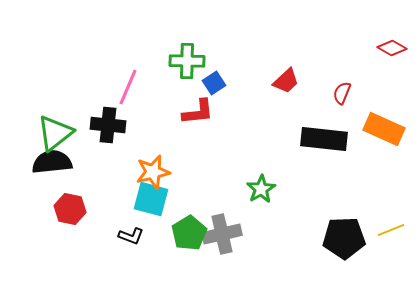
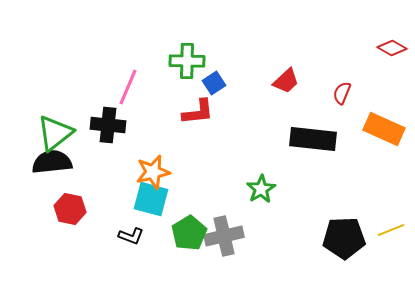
black rectangle: moved 11 px left
gray cross: moved 2 px right, 2 px down
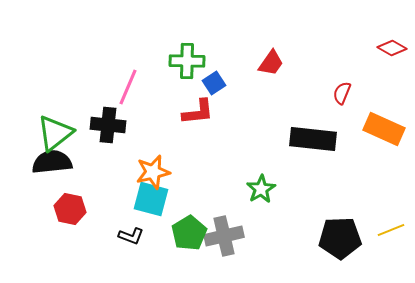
red trapezoid: moved 15 px left, 18 px up; rotated 12 degrees counterclockwise
black pentagon: moved 4 px left
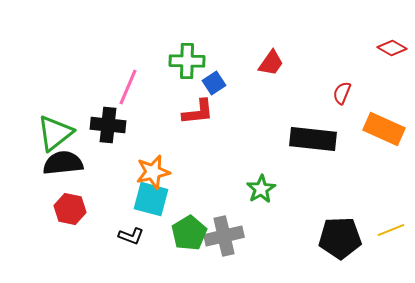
black semicircle: moved 11 px right, 1 px down
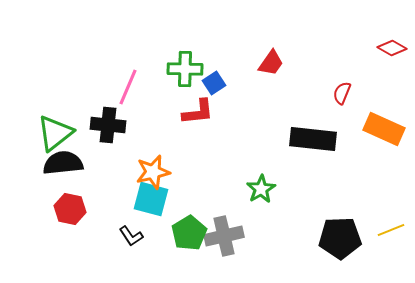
green cross: moved 2 px left, 8 px down
black L-shape: rotated 35 degrees clockwise
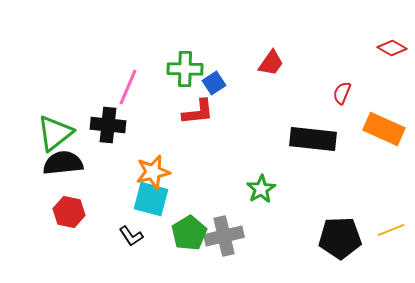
red hexagon: moved 1 px left, 3 px down
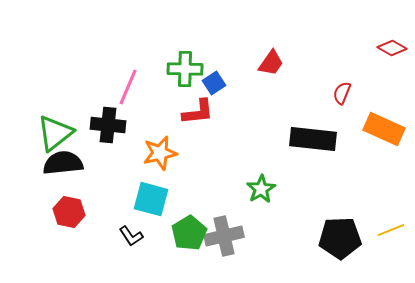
orange star: moved 7 px right, 19 px up
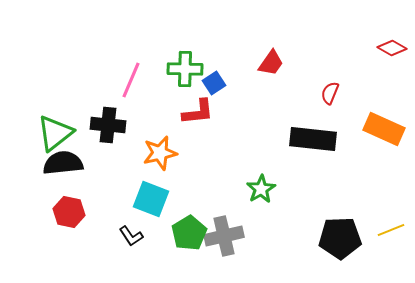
pink line: moved 3 px right, 7 px up
red semicircle: moved 12 px left
cyan square: rotated 6 degrees clockwise
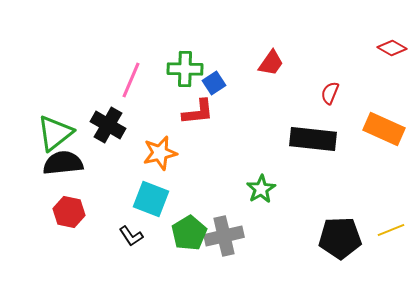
black cross: rotated 24 degrees clockwise
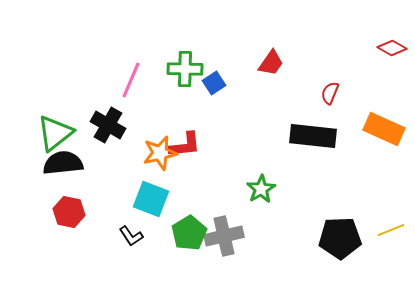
red L-shape: moved 13 px left, 33 px down
black rectangle: moved 3 px up
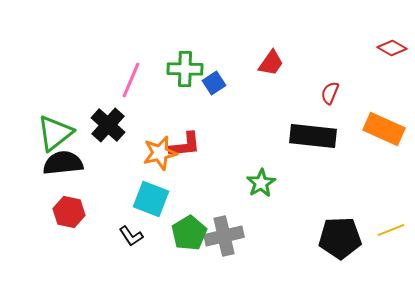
black cross: rotated 12 degrees clockwise
green star: moved 6 px up
